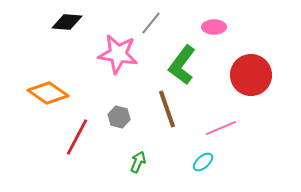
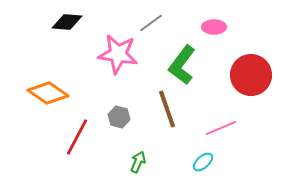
gray line: rotated 15 degrees clockwise
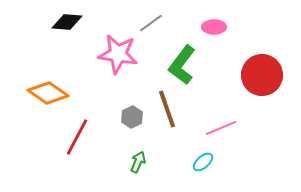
red circle: moved 11 px right
gray hexagon: moved 13 px right; rotated 20 degrees clockwise
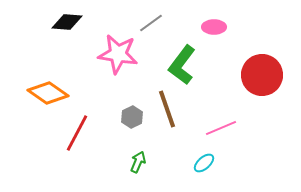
red line: moved 4 px up
cyan ellipse: moved 1 px right, 1 px down
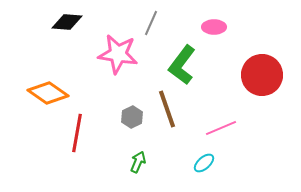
gray line: rotated 30 degrees counterclockwise
red line: rotated 18 degrees counterclockwise
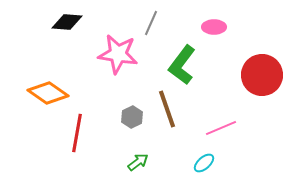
green arrow: rotated 30 degrees clockwise
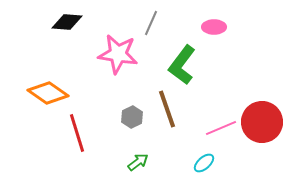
red circle: moved 47 px down
red line: rotated 27 degrees counterclockwise
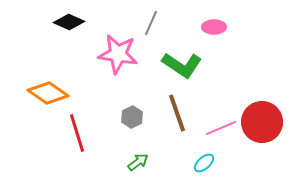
black diamond: moved 2 px right; rotated 20 degrees clockwise
green L-shape: rotated 93 degrees counterclockwise
brown line: moved 10 px right, 4 px down
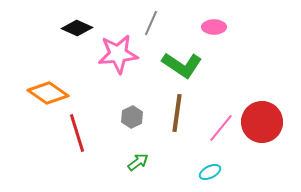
black diamond: moved 8 px right, 6 px down
pink star: rotated 15 degrees counterclockwise
brown line: rotated 27 degrees clockwise
pink line: rotated 28 degrees counterclockwise
cyan ellipse: moved 6 px right, 9 px down; rotated 15 degrees clockwise
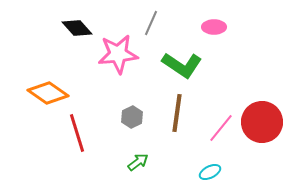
black diamond: rotated 24 degrees clockwise
